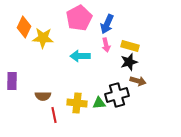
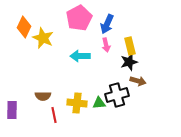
yellow star: rotated 20 degrees clockwise
yellow rectangle: rotated 60 degrees clockwise
purple rectangle: moved 29 px down
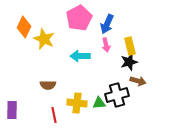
yellow star: moved 1 px right, 1 px down
brown semicircle: moved 5 px right, 11 px up
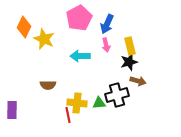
red line: moved 14 px right
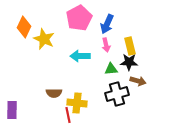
black star: rotated 18 degrees clockwise
brown semicircle: moved 6 px right, 8 px down
black cross: moved 1 px up
green triangle: moved 12 px right, 34 px up
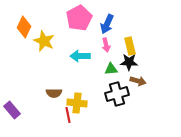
yellow star: moved 2 px down
purple rectangle: rotated 42 degrees counterclockwise
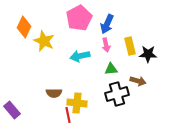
cyan arrow: rotated 12 degrees counterclockwise
black star: moved 19 px right, 8 px up
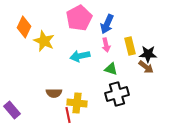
green triangle: rotated 24 degrees clockwise
brown arrow: moved 8 px right, 14 px up; rotated 21 degrees clockwise
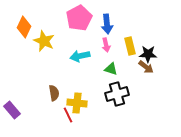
blue arrow: rotated 30 degrees counterclockwise
brown semicircle: rotated 98 degrees counterclockwise
red line: rotated 14 degrees counterclockwise
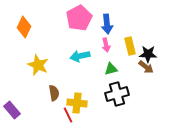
yellow star: moved 6 px left, 24 px down
green triangle: rotated 32 degrees counterclockwise
